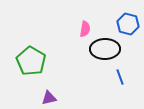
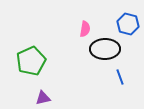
green pentagon: rotated 16 degrees clockwise
purple triangle: moved 6 px left
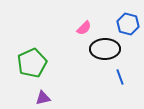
pink semicircle: moved 1 px left, 1 px up; rotated 35 degrees clockwise
green pentagon: moved 1 px right, 2 px down
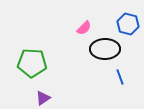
green pentagon: rotated 28 degrees clockwise
purple triangle: rotated 21 degrees counterclockwise
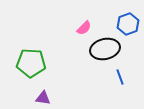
blue hexagon: rotated 25 degrees clockwise
black ellipse: rotated 12 degrees counterclockwise
green pentagon: moved 1 px left
purple triangle: rotated 42 degrees clockwise
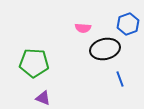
pink semicircle: moved 1 px left; rotated 49 degrees clockwise
green pentagon: moved 3 px right
blue line: moved 2 px down
purple triangle: rotated 14 degrees clockwise
